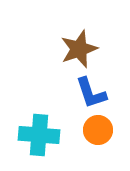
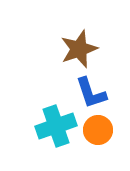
cyan cross: moved 17 px right, 9 px up; rotated 24 degrees counterclockwise
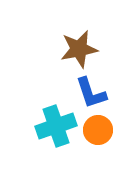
brown star: rotated 9 degrees clockwise
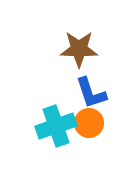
brown star: rotated 12 degrees clockwise
orange circle: moved 9 px left, 7 px up
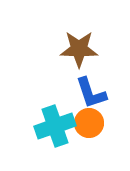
cyan cross: moved 1 px left
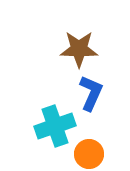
blue L-shape: rotated 138 degrees counterclockwise
orange circle: moved 31 px down
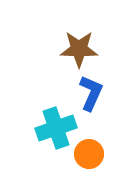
cyan cross: moved 1 px right, 2 px down
